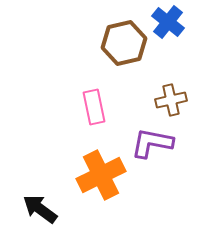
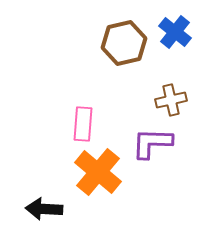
blue cross: moved 7 px right, 10 px down
pink rectangle: moved 11 px left, 17 px down; rotated 16 degrees clockwise
purple L-shape: rotated 9 degrees counterclockwise
orange cross: moved 3 px left, 3 px up; rotated 24 degrees counterclockwise
black arrow: moved 4 px right; rotated 33 degrees counterclockwise
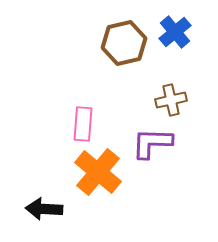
blue cross: rotated 12 degrees clockwise
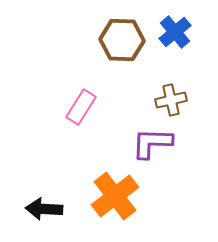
brown hexagon: moved 2 px left, 3 px up; rotated 15 degrees clockwise
pink rectangle: moved 2 px left, 17 px up; rotated 28 degrees clockwise
orange cross: moved 17 px right, 24 px down; rotated 12 degrees clockwise
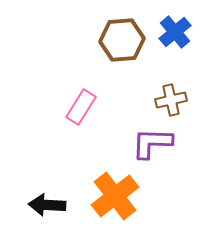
brown hexagon: rotated 6 degrees counterclockwise
black arrow: moved 3 px right, 4 px up
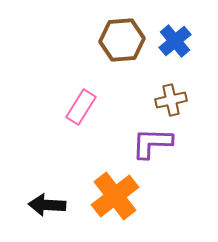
blue cross: moved 9 px down
